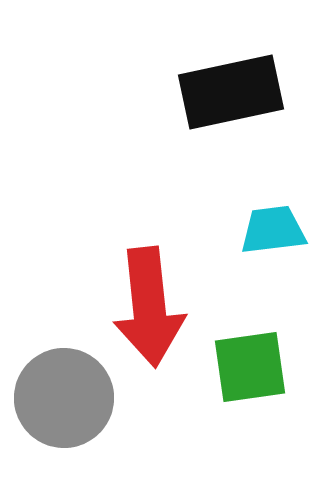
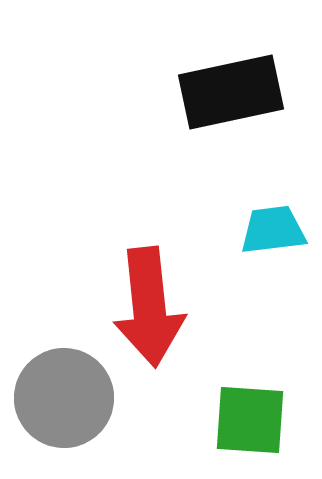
green square: moved 53 px down; rotated 12 degrees clockwise
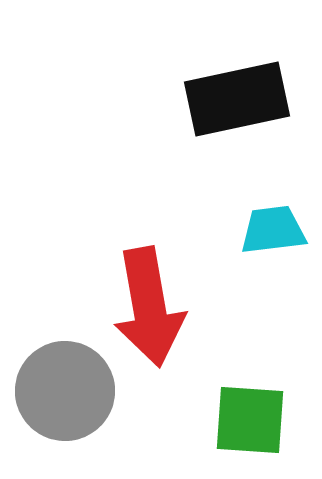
black rectangle: moved 6 px right, 7 px down
red arrow: rotated 4 degrees counterclockwise
gray circle: moved 1 px right, 7 px up
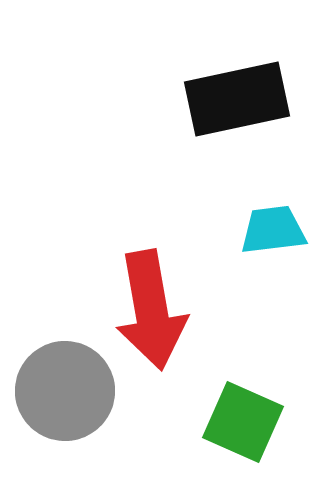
red arrow: moved 2 px right, 3 px down
green square: moved 7 px left, 2 px down; rotated 20 degrees clockwise
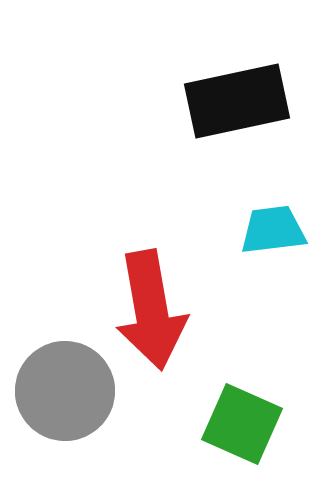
black rectangle: moved 2 px down
green square: moved 1 px left, 2 px down
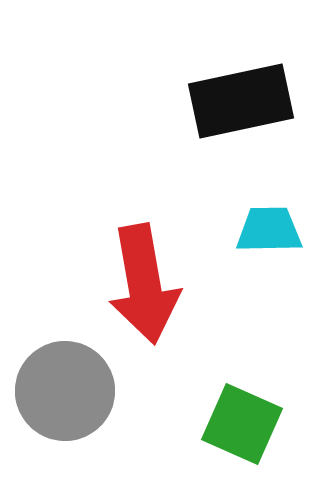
black rectangle: moved 4 px right
cyan trapezoid: moved 4 px left; rotated 6 degrees clockwise
red arrow: moved 7 px left, 26 px up
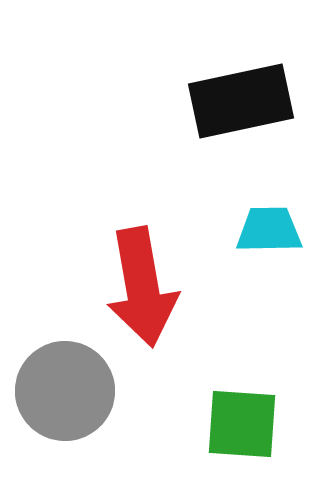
red arrow: moved 2 px left, 3 px down
green square: rotated 20 degrees counterclockwise
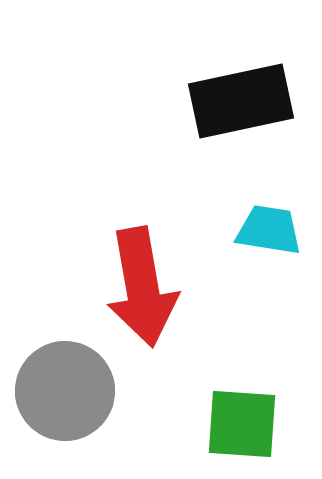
cyan trapezoid: rotated 10 degrees clockwise
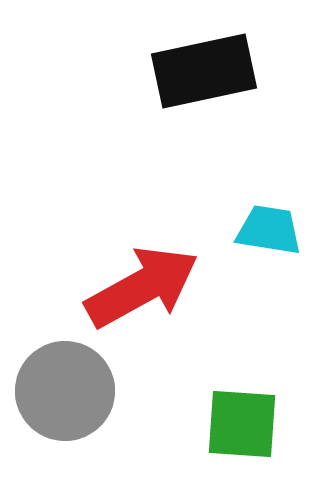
black rectangle: moved 37 px left, 30 px up
red arrow: rotated 109 degrees counterclockwise
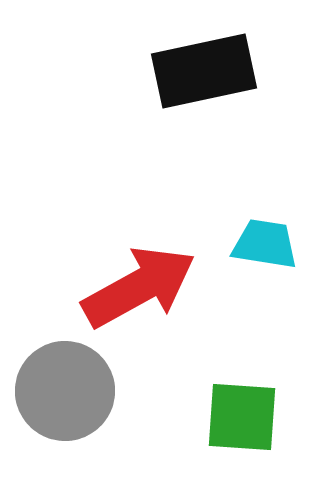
cyan trapezoid: moved 4 px left, 14 px down
red arrow: moved 3 px left
green square: moved 7 px up
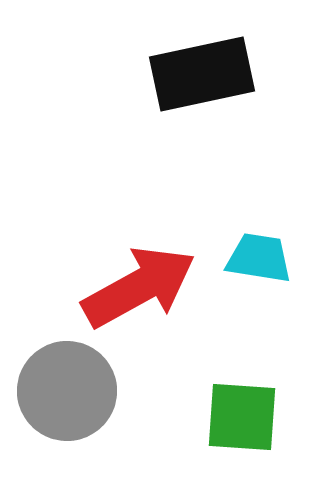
black rectangle: moved 2 px left, 3 px down
cyan trapezoid: moved 6 px left, 14 px down
gray circle: moved 2 px right
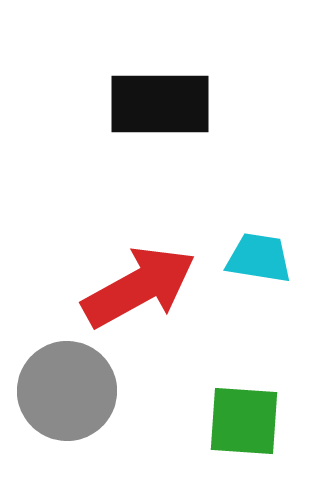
black rectangle: moved 42 px left, 30 px down; rotated 12 degrees clockwise
green square: moved 2 px right, 4 px down
